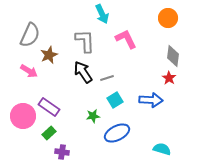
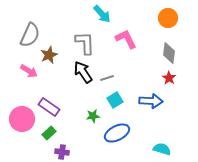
cyan arrow: rotated 18 degrees counterclockwise
gray L-shape: moved 2 px down
gray diamond: moved 4 px left, 3 px up
blue arrow: moved 1 px down
pink circle: moved 1 px left, 3 px down
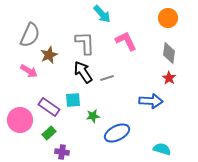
pink L-shape: moved 2 px down
cyan square: moved 42 px left; rotated 28 degrees clockwise
pink circle: moved 2 px left, 1 px down
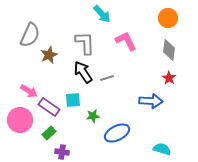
gray diamond: moved 3 px up
pink arrow: moved 20 px down
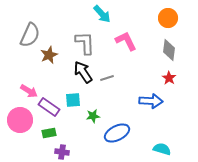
green rectangle: rotated 32 degrees clockwise
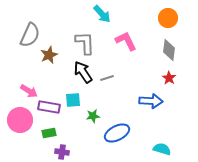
purple rectangle: rotated 25 degrees counterclockwise
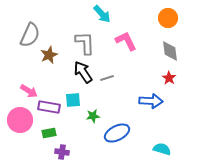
gray diamond: moved 1 px right, 1 px down; rotated 15 degrees counterclockwise
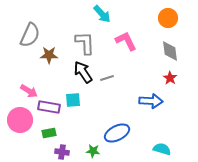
brown star: rotated 24 degrees clockwise
red star: moved 1 px right
green star: moved 35 px down; rotated 16 degrees clockwise
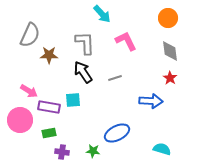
gray line: moved 8 px right
